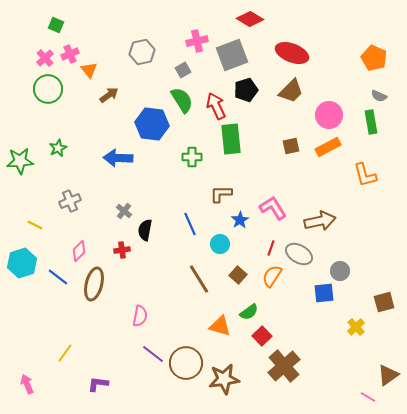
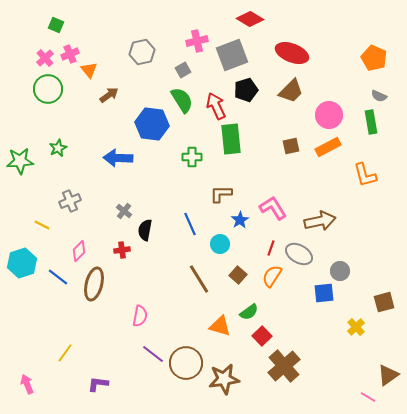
yellow line at (35, 225): moved 7 px right
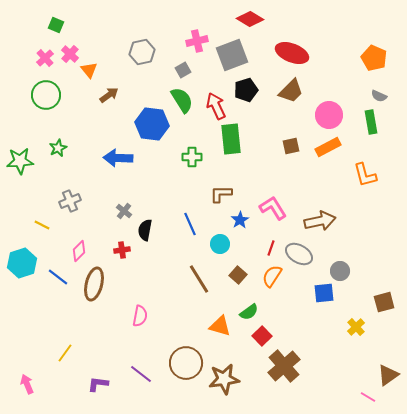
pink cross at (70, 54): rotated 24 degrees counterclockwise
green circle at (48, 89): moved 2 px left, 6 px down
purple line at (153, 354): moved 12 px left, 20 px down
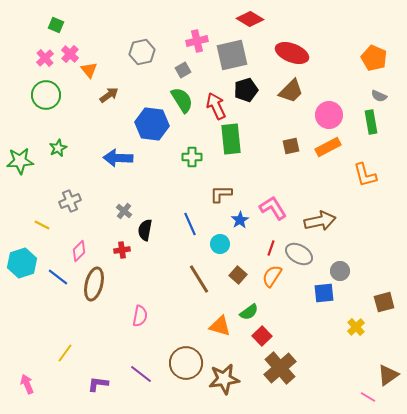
gray square at (232, 55): rotated 8 degrees clockwise
brown cross at (284, 366): moved 4 px left, 2 px down
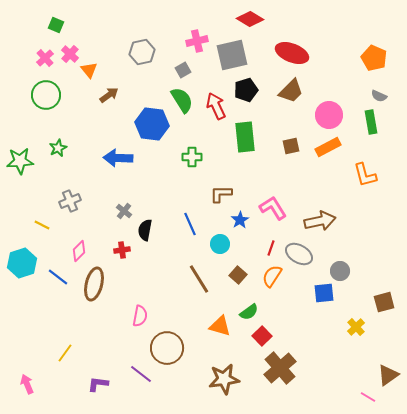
green rectangle at (231, 139): moved 14 px right, 2 px up
brown circle at (186, 363): moved 19 px left, 15 px up
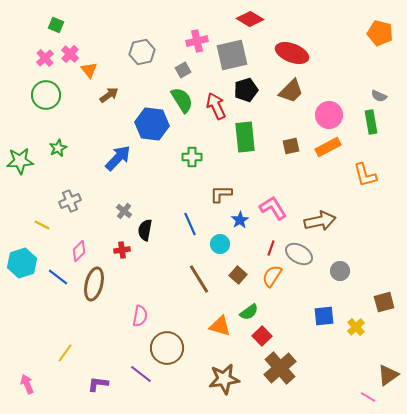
orange pentagon at (374, 58): moved 6 px right, 25 px up; rotated 10 degrees counterclockwise
blue arrow at (118, 158): rotated 132 degrees clockwise
blue square at (324, 293): moved 23 px down
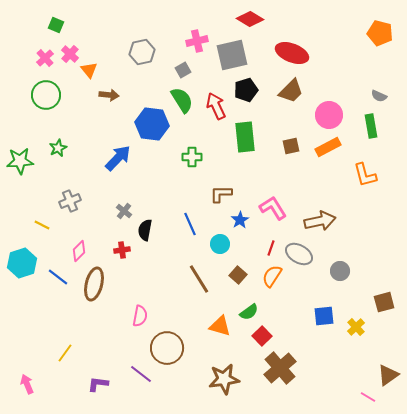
brown arrow at (109, 95): rotated 42 degrees clockwise
green rectangle at (371, 122): moved 4 px down
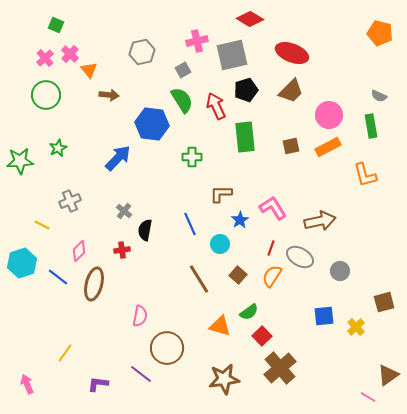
gray ellipse at (299, 254): moved 1 px right, 3 px down
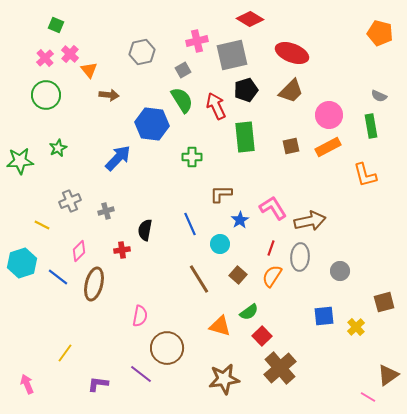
gray cross at (124, 211): moved 18 px left; rotated 35 degrees clockwise
brown arrow at (320, 221): moved 10 px left
gray ellipse at (300, 257): rotated 64 degrees clockwise
